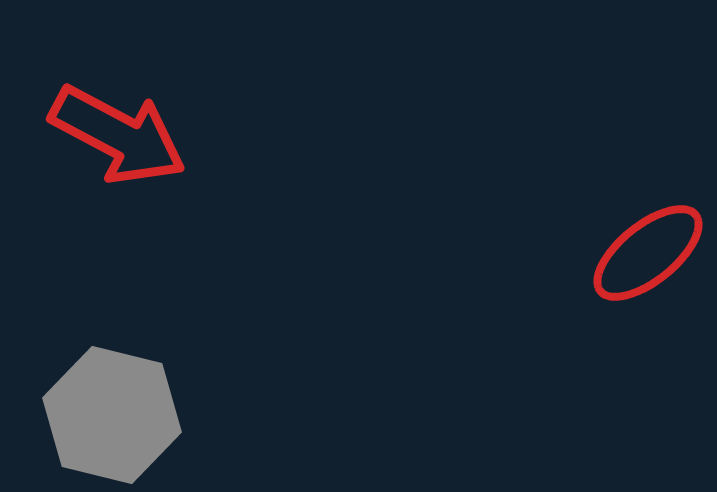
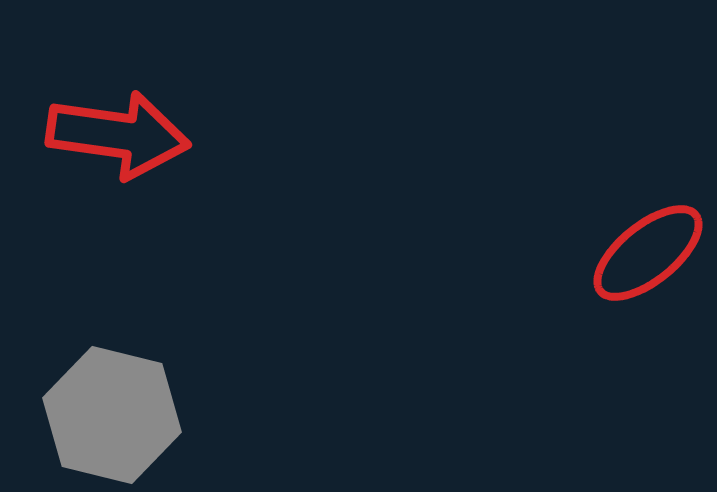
red arrow: rotated 20 degrees counterclockwise
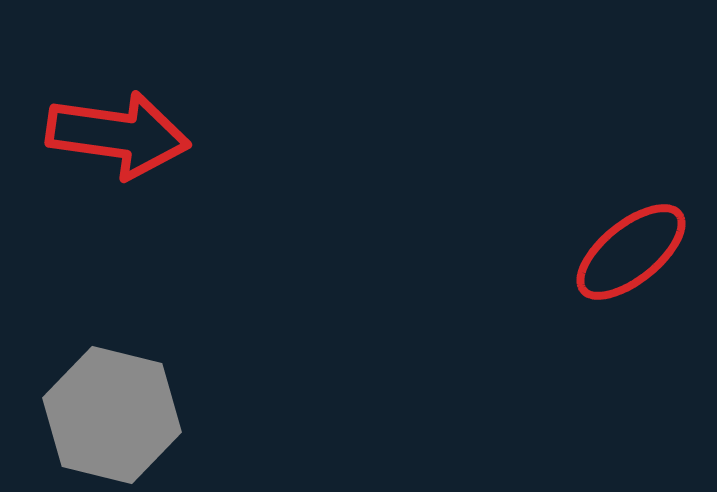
red ellipse: moved 17 px left, 1 px up
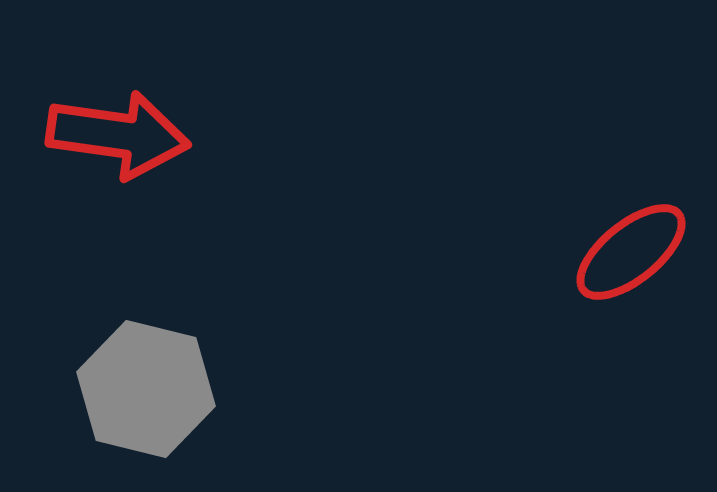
gray hexagon: moved 34 px right, 26 px up
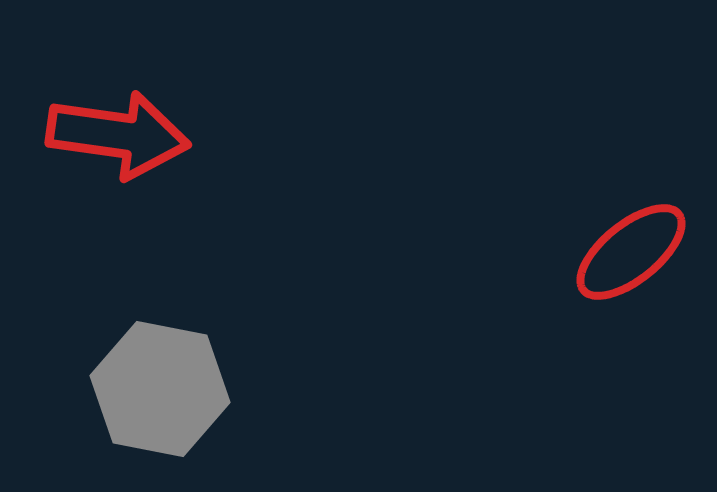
gray hexagon: moved 14 px right; rotated 3 degrees counterclockwise
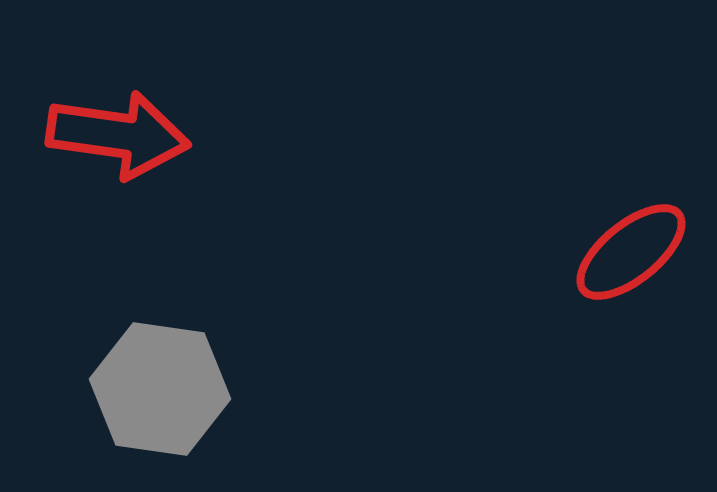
gray hexagon: rotated 3 degrees counterclockwise
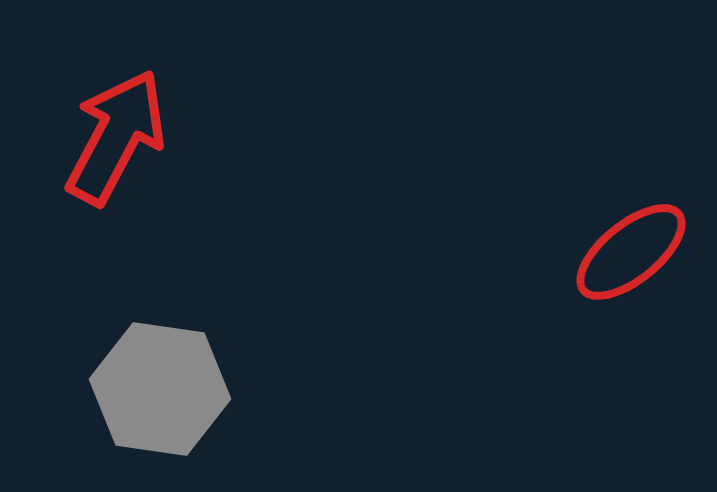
red arrow: moved 2 px left, 2 px down; rotated 70 degrees counterclockwise
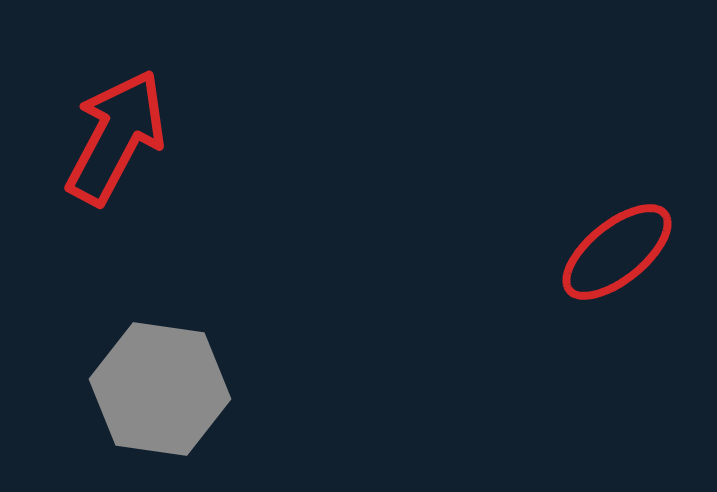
red ellipse: moved 14 px left
